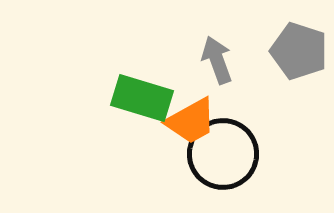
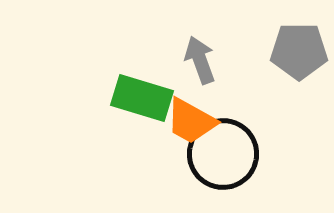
gray pentagon: rotated 18 degrees counterclockwise
gray arrow: moved 17 px left
orange trapezoid: rotated 58 degrees clockwise
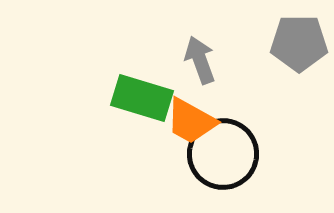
gray pentagon: moved 8 px up
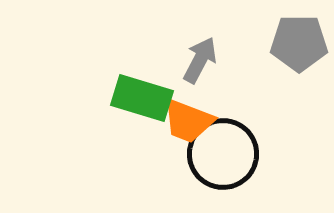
gray arrow: rotated 48 degrees clockwise
orange trapezoid: moved 3 px left; rotated 8 degrees counterclockwise
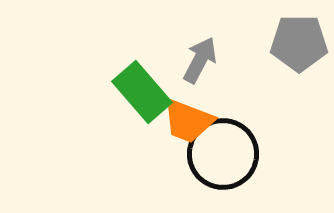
green rectangle: moved 6 px up; rotated 32 degrees clockwise
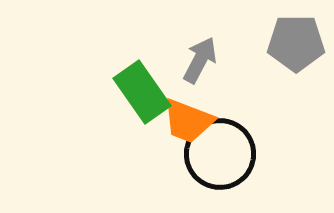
gray pentagon: moved 3 px left
green rectangle: rotated 6 degrees clockwise
black circle: moved 3 px left
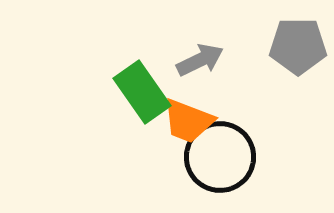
gray pentagon: moved 2 px right, 3 px down
gray arrow: rotated 36 degrees clockwise
black circle: moved 3 px down
